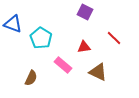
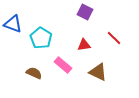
red triangle: moved 2 px up
brown semicircle: moved 3 px right, 5 px up; rotated 91 degrees counterclockwise
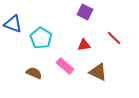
pink rectangle: moved 2 px right, 1 px down
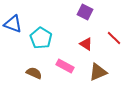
red triangle: moved 2 px right, 1 px up; rotated 40 degrees clockwise
pink rectangle: rotated 12 degrees counterclockwise
brown triangle: rotated 48 degrees counterclockwise
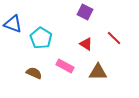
brown triangle: rotated 24 degrees clockwise
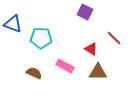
cyan pentagon: rotated 30 degrees counterclockwise
red triangle: moved 5 px right, 5 px down
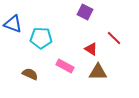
brown semicircle: moved 4 px left, 1 px down
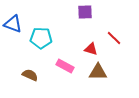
purple square: rotated 28 degrees counterclockwise
red triangle: rotated 16 degrees counterclockwise
brown semicircle: moved 1 px down
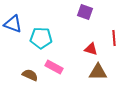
purple square: rotated 21 degrees clockwise
red line: rotated 42 degrees clockwise
pink rectangle: moved 11 px left, 1 px down
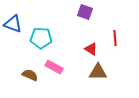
red line: moved 1 px right
red triangle: rotated 16 degrees clockwise
